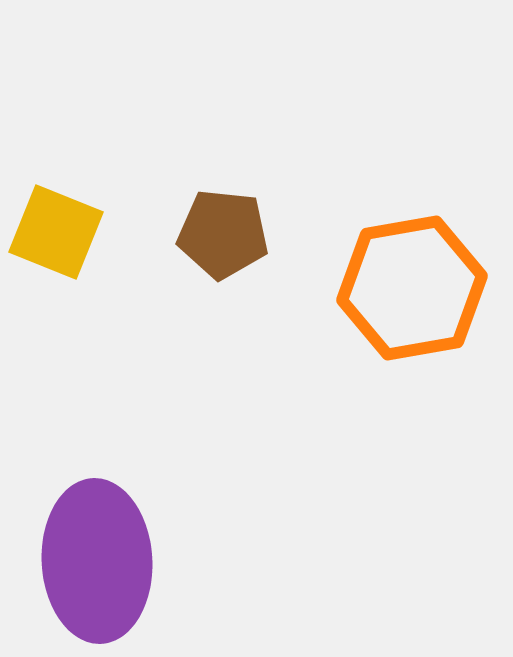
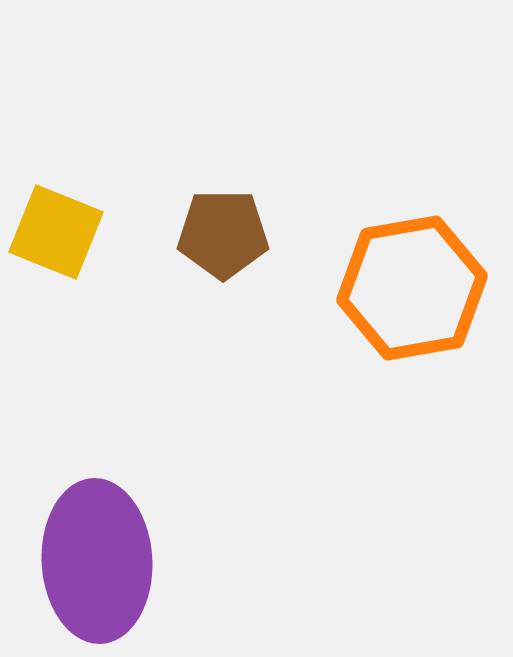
brown pentagon: rotated 6 degrees counterclockwise
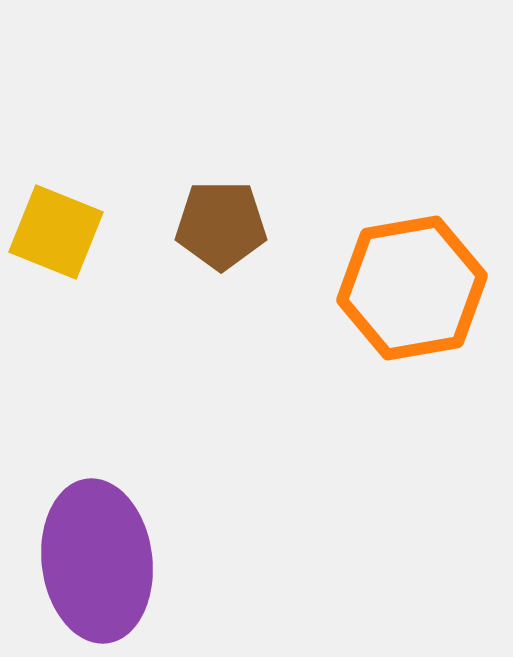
brown pentagon: moved 2 px left, 9 px up
purple ellipse: rotated 4 degrees counterclockwise
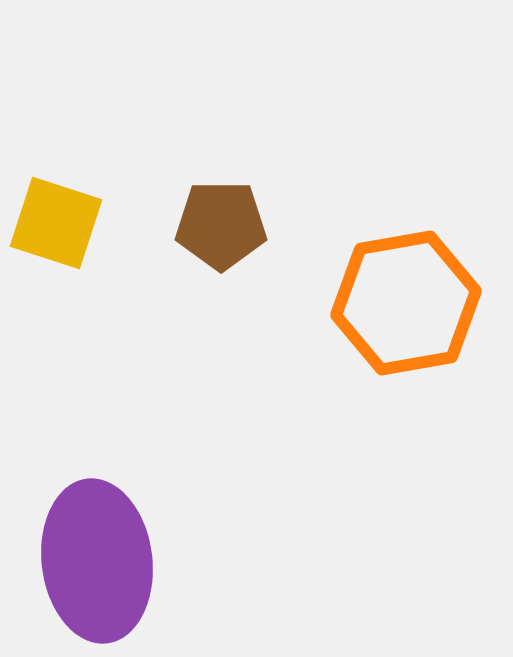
yellow square: moved 9 px up; rotated 4 degrees counterclockwise
orange hexagon: moved 6 px left, 15 px down
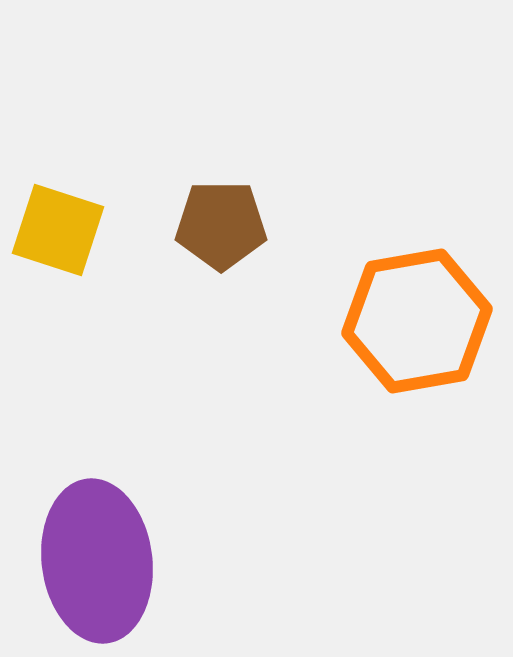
yellow square: moved 2 px right, 7 px down
orange hexagon: moved 11 px right, 18 px down
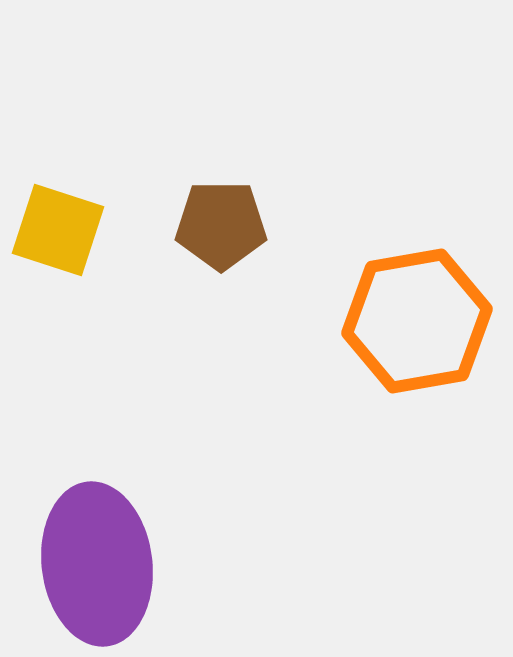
purple ellipse: moved 3 px down
